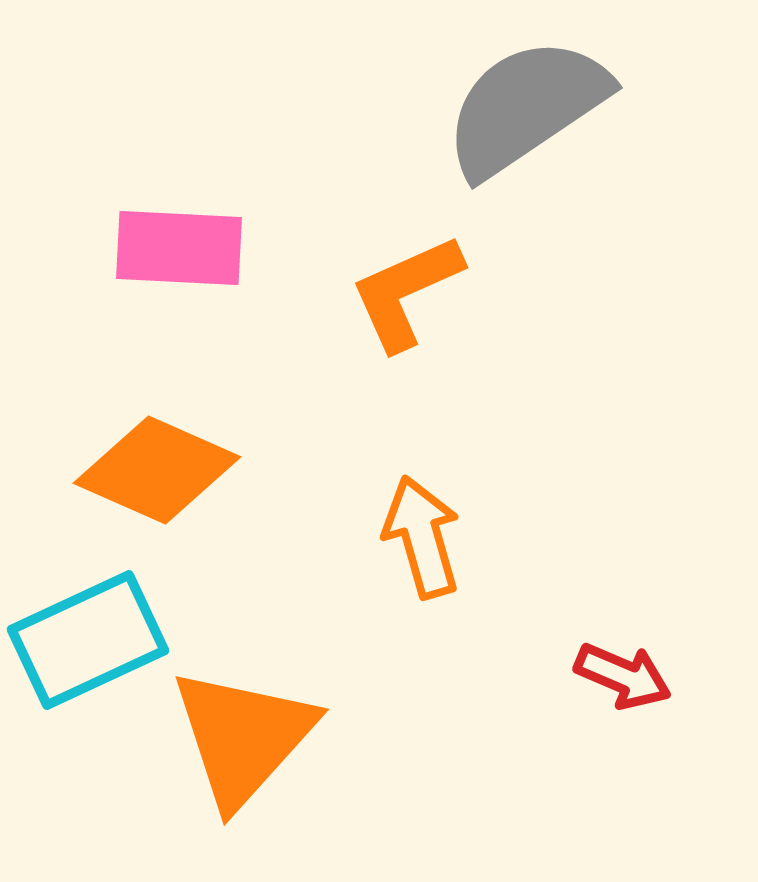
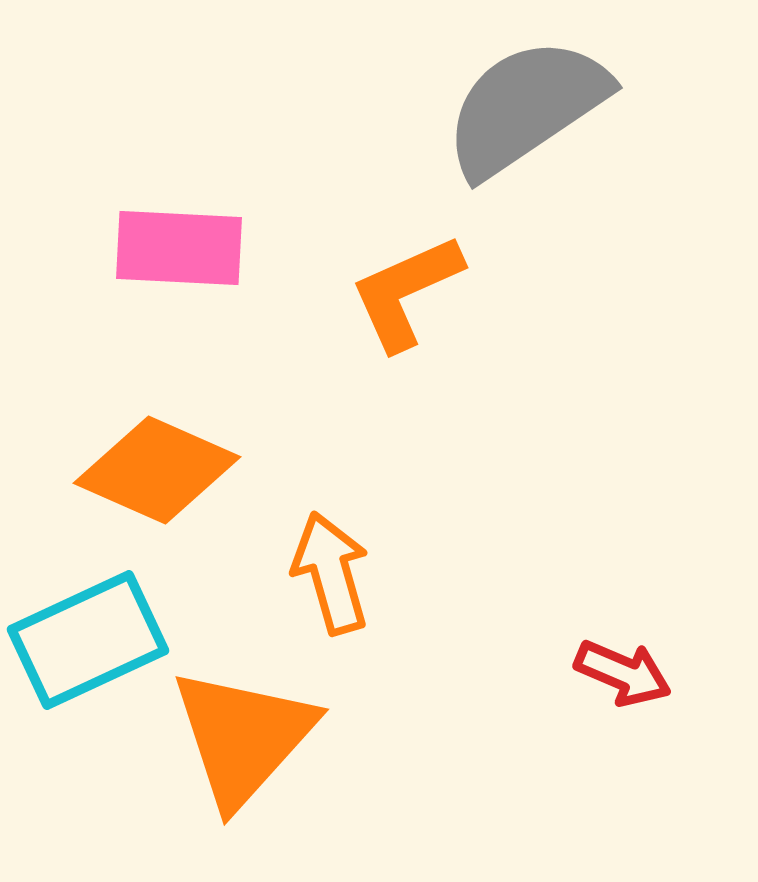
orange arrow: moved 91 px left, 36 px down
red arrow: moved 3 px up
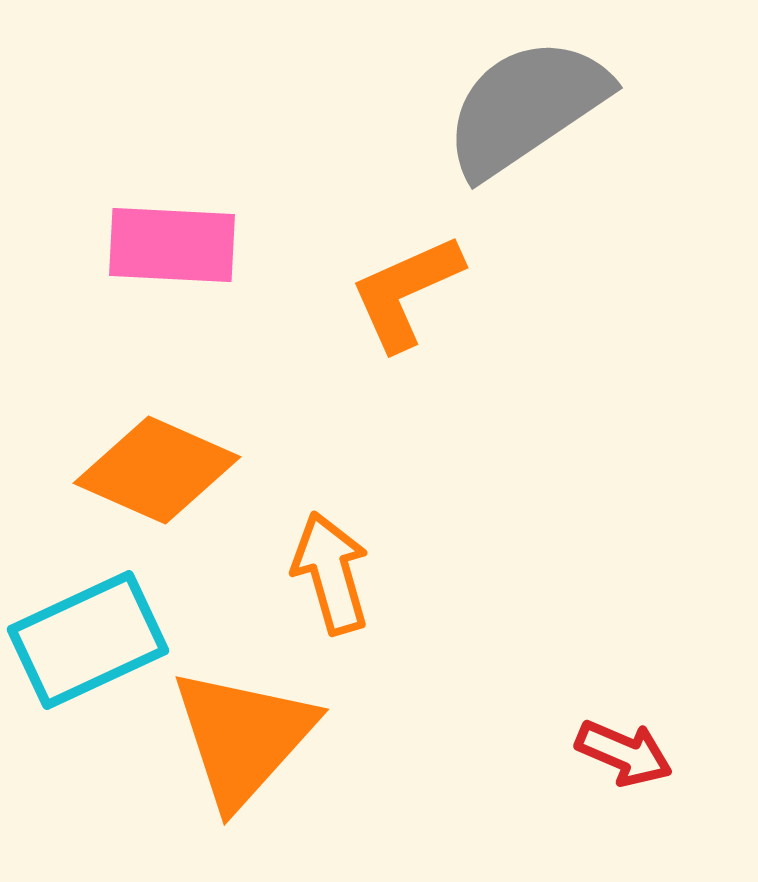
pink rectangle: moved 7 px left, 3 px up
red arrow: moved 1 px right, 80 px down
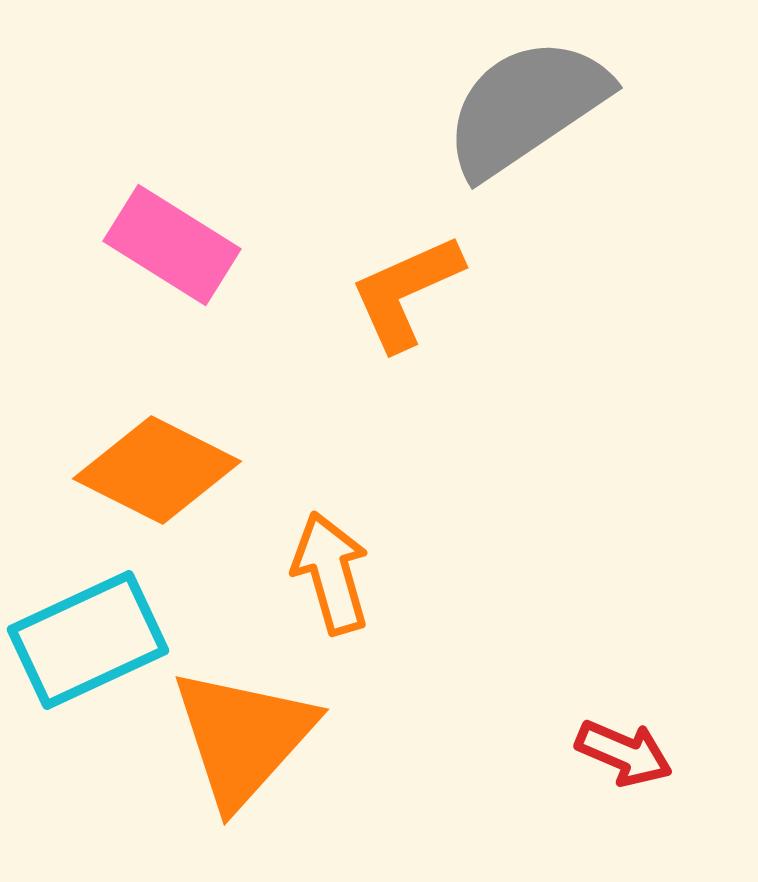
pink rectangle: rotated 29 degrees clockwise
orange diamond: rotated 3 degrees clockwise
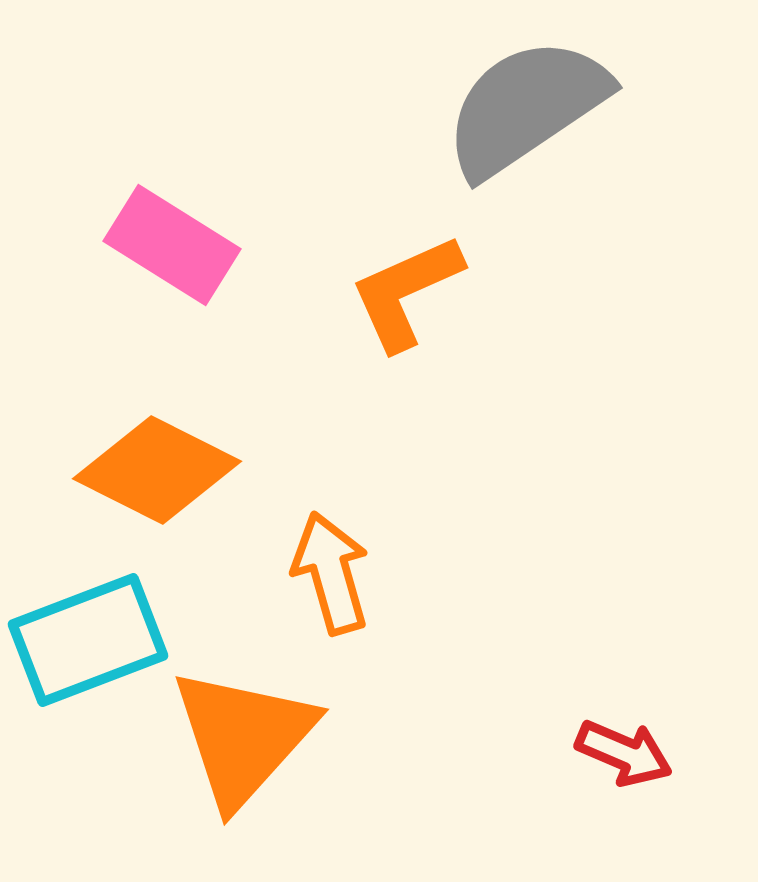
cyan rectangle: rotated 4 degrees clockwise
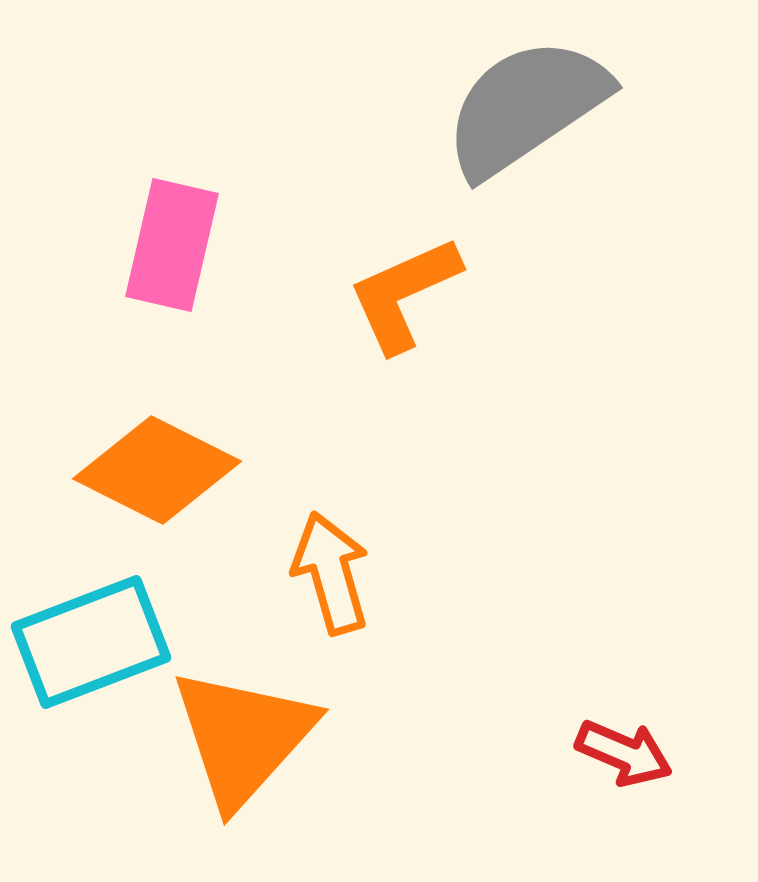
pink rectangle: rotated 71 degrees clockwise
orange L-shape: moved 2 px left, 2 px down
cyan rectangle: moved 3 px right, 2 px down
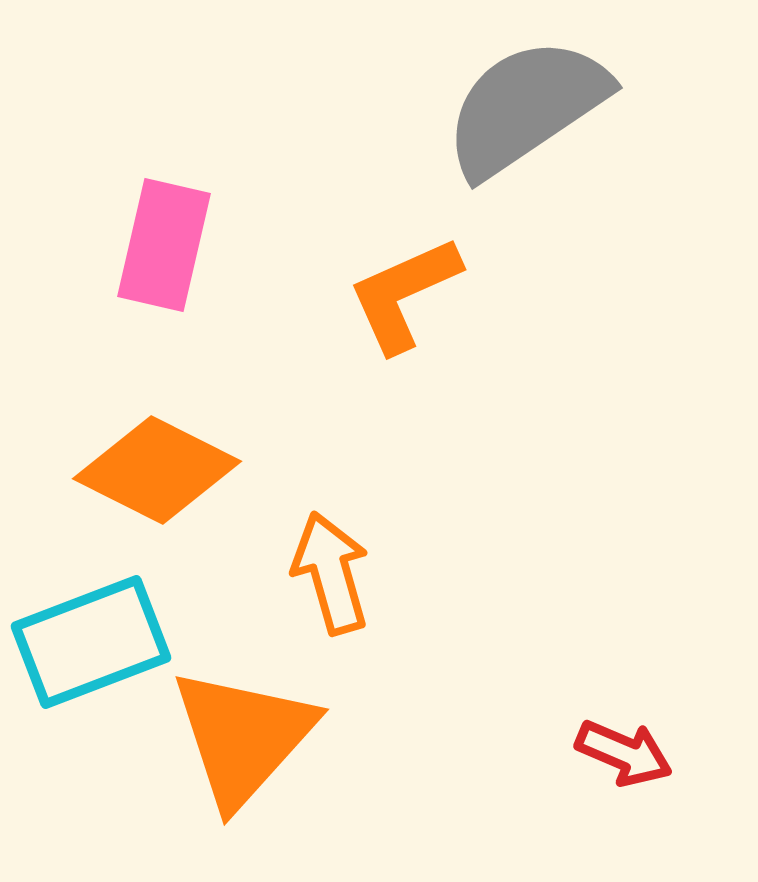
pink rectangle: moved 8 px left
